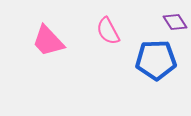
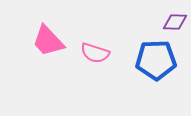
purple diamond: rotated 55 degrees counterclockwise
pink semicircle: moved 13 px left, 22 px down; rotated 44 degrees counterclockwise
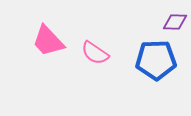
pink semicircle: rotated 16 degrees clockwise
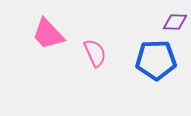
pink trapezoid: moved 7 px up
pink semicircle: rotated 148 degrees counterclockwise
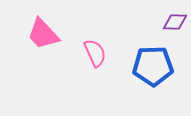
pink trapezoid: moved 5 px left
blue pentagon: moved 3 px left, 6 px down
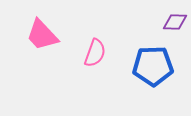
pink trapezoid: moved 1 px left, 1 px down
pink semicircle: rotated 44 degrees clockwise
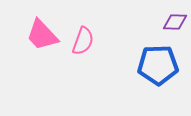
pink semicircle: moved 12 px left, 12 px up
blue pentagon: moved 5 px right, 1 px up
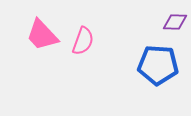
blue pentagon: rotated 6 degrees clockwise
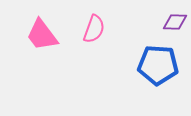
pink trapezoid: rotated 6 degrees clockwise
pink semicircle: moved 11 px right, 12 px up
